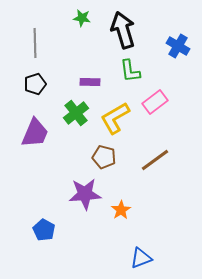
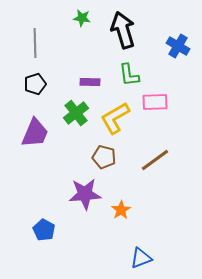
green L-shape: moved 1 px left, 4 px down
pink rectangle: rotated 35 degrees clockwise
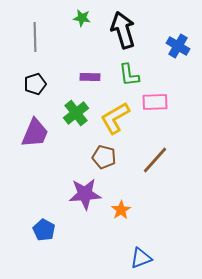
gray line: moved 6 px up
purple rectangle: moved 5 px up
brown line: rotated 12 degrees counterclockwise
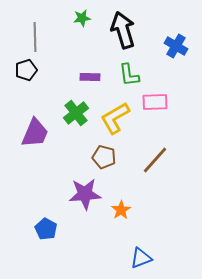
green star: rotated 18 degrees counterclockwise
blue cross: moved 2 px left
black pentagon: moved 9 px left, 14 px up
blue pentagon: moved 2 px right, 1 px up
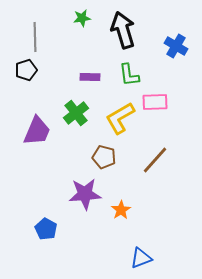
yellow L-shape: moved 5 px right
purple trapezoid: moved 2 px right, 2 px up
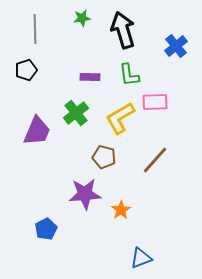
gray line: moved 8 px up
blue cross: rotated 20 degrees clockwise
blue pentagon: rotated 15 degrees clockwise
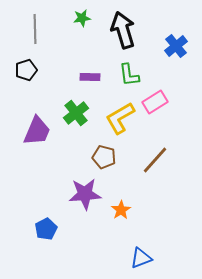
pink rectangle: rotated 30 degrees counterclockwise
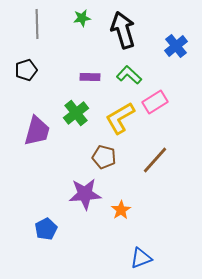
gray line: moved 2 px right, 5 px up
green L-shape: rotated 140 degrees clockwise
purple trapezoid: rotated 8 degrees counterclockwise
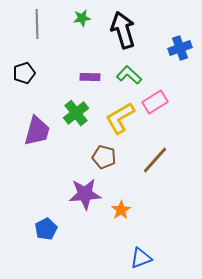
blue cross: moved 4 px right, 2 px down; rotated 20 degrees clockwise
black pentagon: moved 2 px left, 3 px down
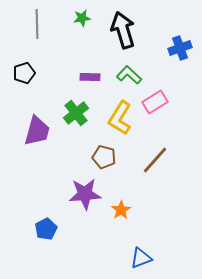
yellow L-shape: rotated 28 degrees counterclockwise
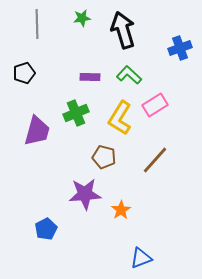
pink rectangle: moved 3 px down
green cross: rotated 15 degrees clockwise
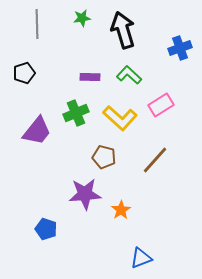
pink rectangle: moved 6 px right
yellow L-shape: rotated 80 degrees counterclockwise
purple trapezoid: rotated 24 degrees clockwise
blue pentagon: rotated 25 degrees counterclockwise
